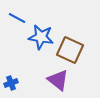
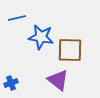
blue line: rotated 42 degrees counterclockwise
brown square: rotated 24 degrees counterclockwise
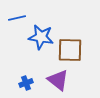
blue cross: moved 15 px right
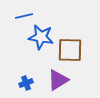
blue line: moved 7 px right, 2 px up
purple triangle: rotated 50 degrees clockwise
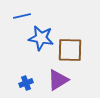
blue line: moved 2 px left
blue star: moved 1 px down
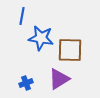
blue line: rotated 66 degrees counterclockwise
purple triangle: moved 1 px right, 1 px up
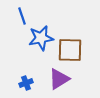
blue line: rotated 30 degrees counterclockwise
blue star: rotated 20 degrees counterclockwise
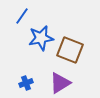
blue line: rotated 54 degrees clockwise
brown square: rotated 20 degrees clockwise
purple triangle: moved 1 px right, 4 px down
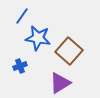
blue star: moved 3 px left; rotated 20 degrees clockwise
brown square: moved 1 px left, 1 px down; rotated 20 degrees clockwise
blue cross: moved 6 px left, 17 px up
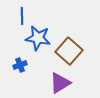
blue line: rotated 36 degrees counterclockwise
blue cross: moved 1 px up
